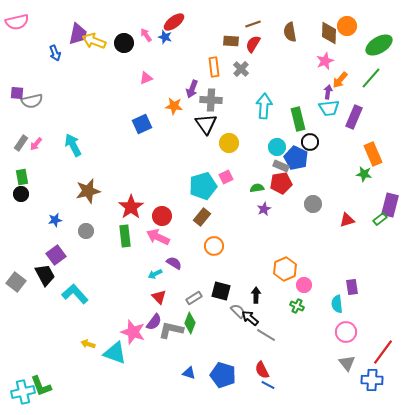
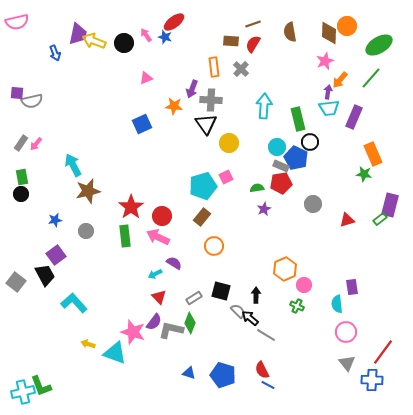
cyan arrow at (73, 145): moved 20 px down
cyan L-shape at (75, 294): moved 1 px left, 9 px down
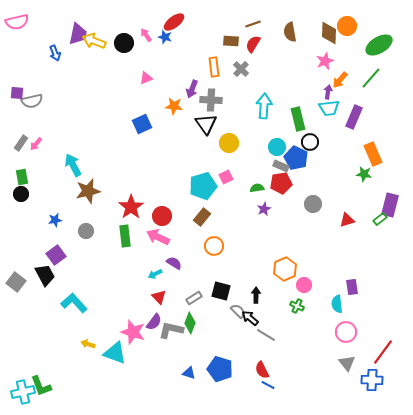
blue pentagon at (223, 375): moved 3 px left, 6 px up
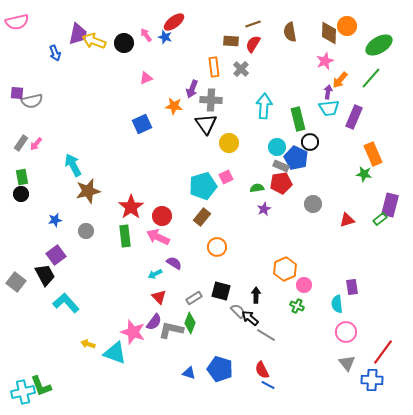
orange circle at (214, 246): moved 3 px right, 1 px down
cyan L-shape at (74, 303): moved 8 px left
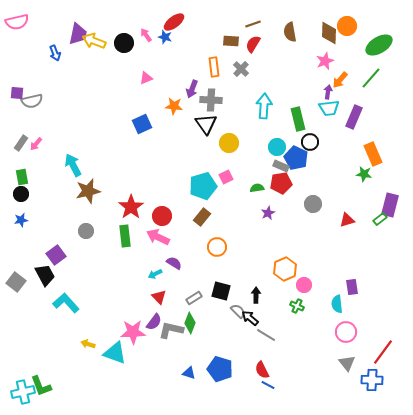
purple star at (264, 209): moved 4 px right, 4 px down
blue star at (55, 220): moved 34 px left
pink star at (133, 332): rotated 20 degrees counterclockwise
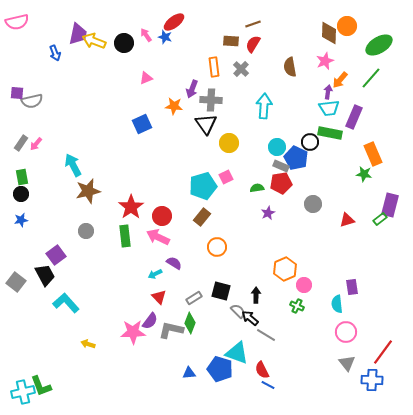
brown semicircle at (290, 32): moved 35 px down
green rectangle at (298, 119): moved 32 px right, 14 px down; rotated 65 degrees counterclockwise
purple semicircle at (154, 322): moved 4 px left, 1 px up
cyan triangle at (115, 353): moved 122 px right
blue triangle at (189, 373): rotated 24 degrees counterclockwise
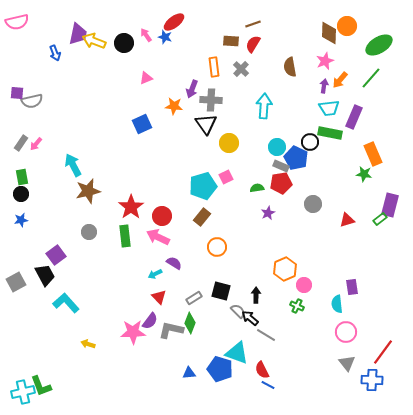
purple arrow at (328, 92): moved 4 px left, 6 px up
gray circle at (86, 231): moved 3 px right, 1 px down
gray square at (16, 282): rotated 24 degrees clockwise
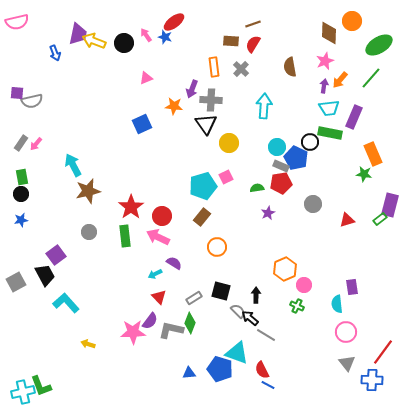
orange circle at (347, 26): moved 5 px right, 5 px up
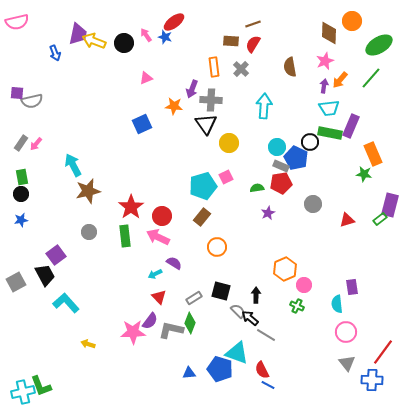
purple rectangle at (354, 117): moved 3 px left, 9 px down
